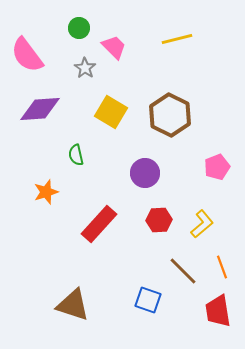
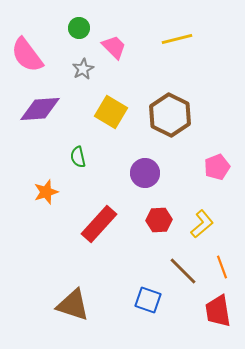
gray star: moved 2 px left, 1 px down; rotated 10 degrees clockwise
green semicircle: moved 2 px right, 2 px down
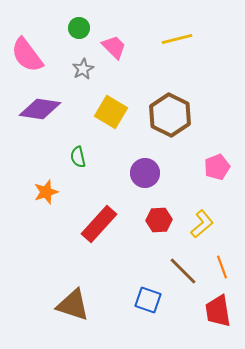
purple diamond: rotated 12 degrees clockwise
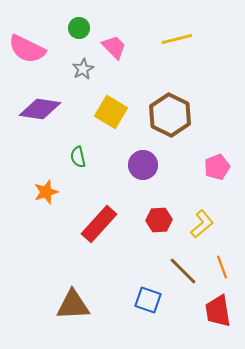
pink semicircle: moved 6 px up; rotated 27 degrees counterclockwise
purple circle: moved 2 px left, 8 px up
brown triangle: rotated 21 degrees counterclockwise
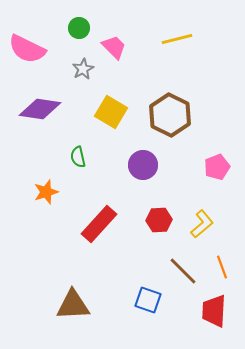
red trapezoid: moved 4 px left; rotated 12 degrees clockwise
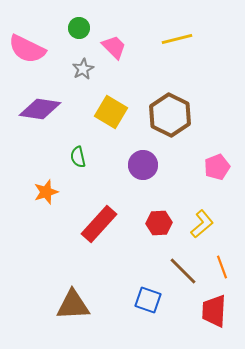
red hexagon: moved 3 px down
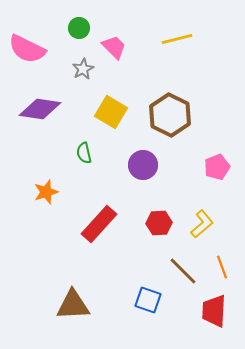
green semicircle: moved 6 px right, 4 px up
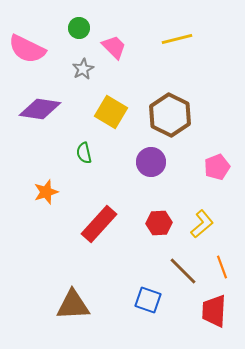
purple circle: moved 8 px right, 3 px up
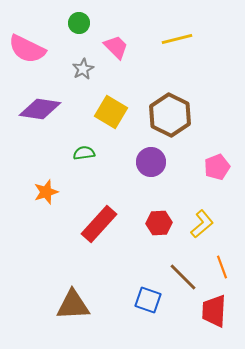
green circle: moved 5 px up
pink trapezoid: moved 2 px right
green semicircle: rotated 95 degrees clockwise
brown line: moved 6 px down
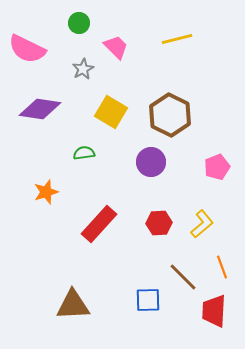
blue square: rotated 20 degrees counterclockwise
